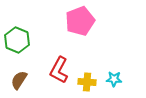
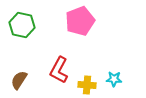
green hexagon: moved 5 px right, 15 px up; rotated 10 degrees counterclockwise
yellow cross: moved 3 px down
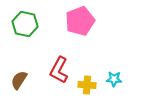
green hexagon: moved 3 px right, 1 px up
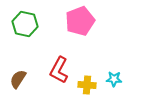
brown semicircle: moved 1 px left, 1 px up
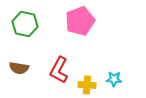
brown semicircle: moved 1 px right, 11 px up; rotated 114 degrees counterclockwise
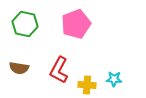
pink pentagon: moved 4 px left, 3 px down
